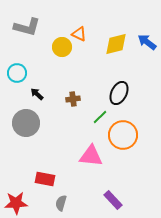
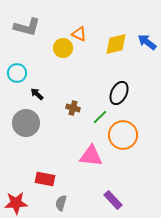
yellow circle: moved 1 px right, 1 px down
brown cross: moved 9 px down; rotated 24 degrees clockwise
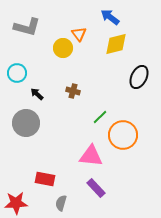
orange triangle: rotated 28 degrees clockwise
blue arrow: moved 37 px left, 25 px up
black ellipse: moved 20 px right, 16 px up
brown cross: moved 17 px up
purple rectangle: moved 17 px left, 12 px up
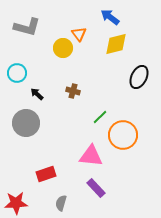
red rectangle: moved 1 px right, 5 px up; rotated 30 degrees counterclockwise
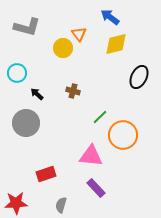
gray semicircle: moved 2 px down
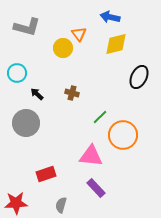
blue arrow: rotated 24 degrees counterclockwise
brown cross: moved 1 px left, 2 px down
